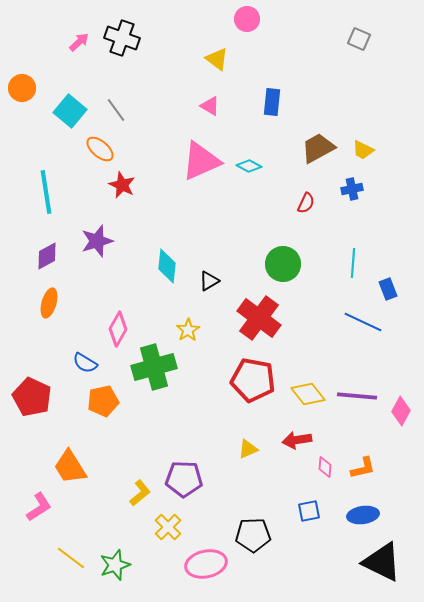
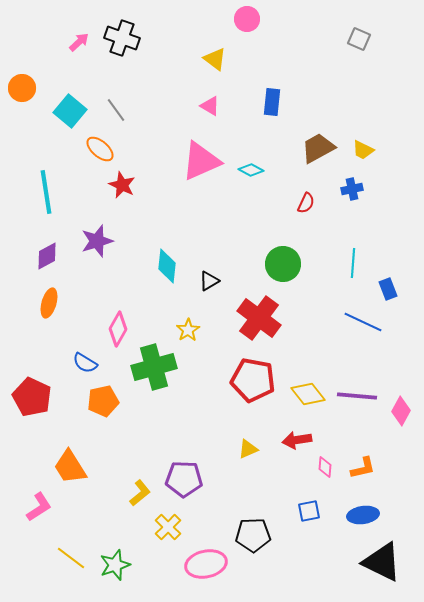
yellow triangle at (217, 59): moved 2 px left
cyan diamond at (249, 166): moved 2 px right, 4 px down
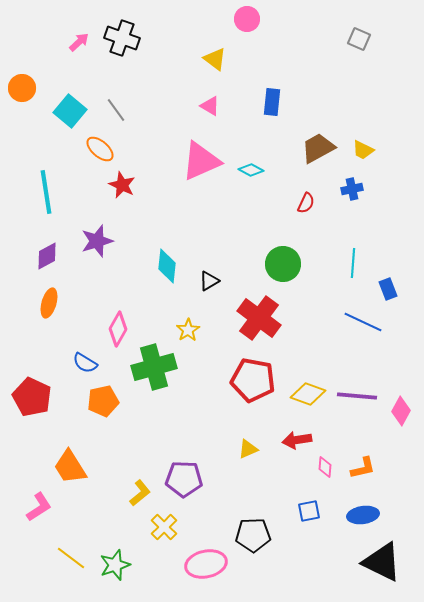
yellow diamond at (308, 394): rotated 32 degrees counterclockwise
yellow cross at (168, 527): moved 4 px left
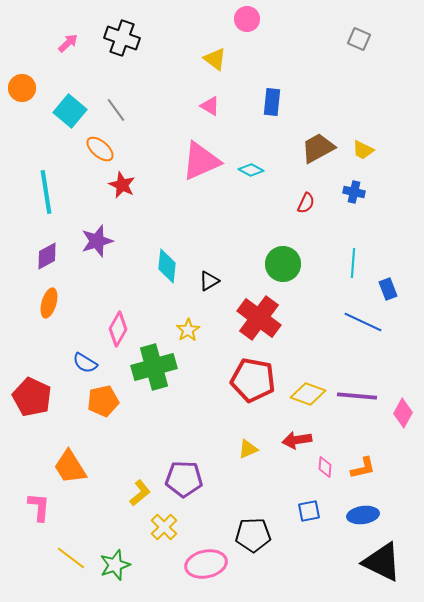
pink arrow at (79, 42): moved 11 px left, 1 px down
blue cross at (352, 189): moved 2 px right, 3 px down; rotated 25 degrees clockwise
pink diamond at (401, 411): moved 2 px right, 2 px down
pink L-shape at (39, 507): rotated 52 degrees counterclockwise
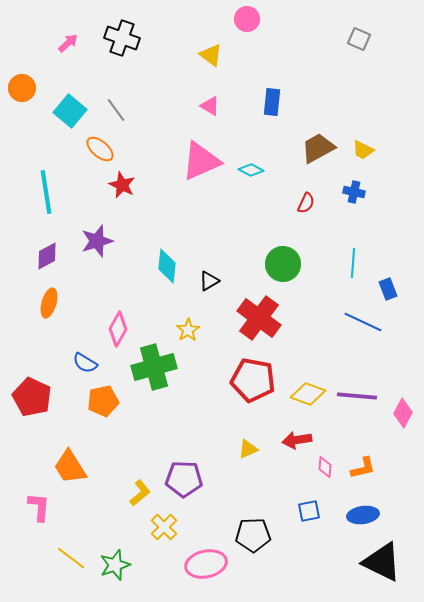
yellow triangle at (215, 59): moved 4 px left, 4 px up
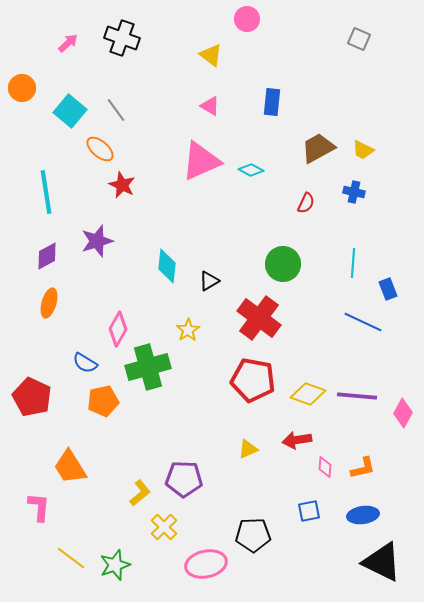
green cross at (154, 367): moved 6 px left
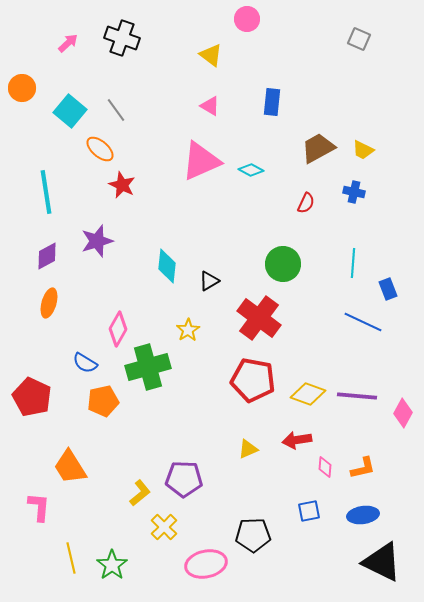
yellow line at (71, 558): rotated 40 degrees clockwise
green star at (115, 565): moved 3 px left; rotated 16 degrees counterclockwise
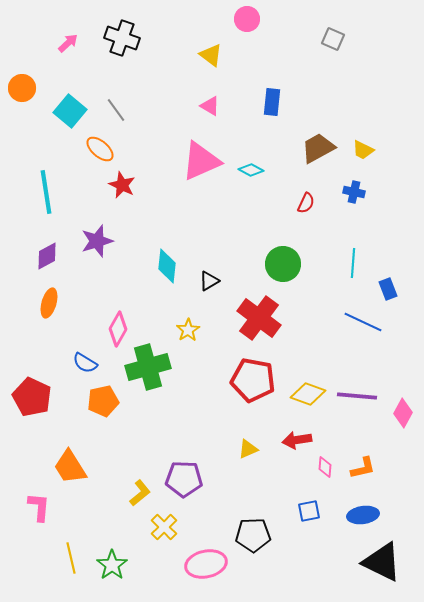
gray square at (359, 39): moved 26 px left
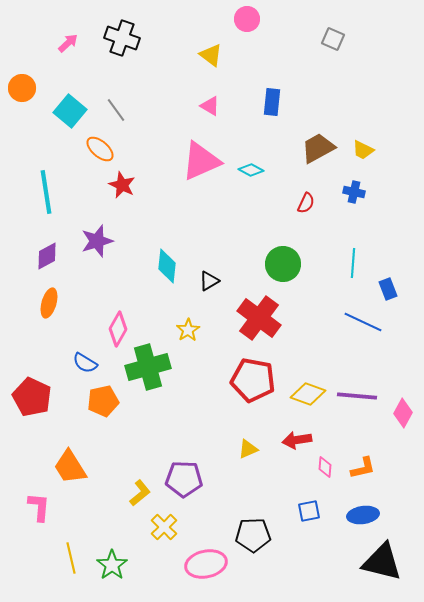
black triangle at (382, 562): rotated 12 degrees counterclockwise
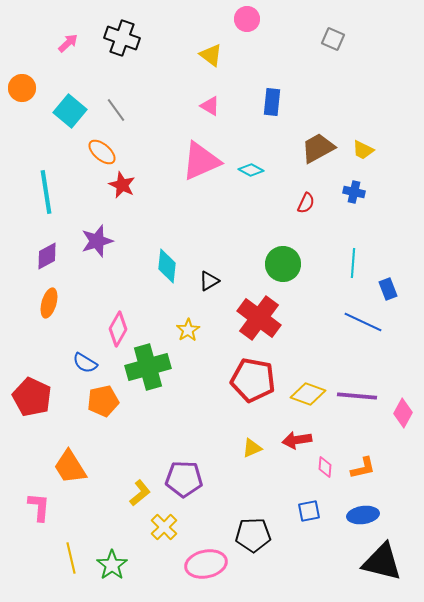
orange ellipse at (100, 149): moved 2 px right, 3 px down
yellow triangle at (248, 449): moved 4 px right, 1 px up
